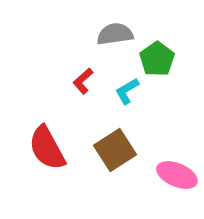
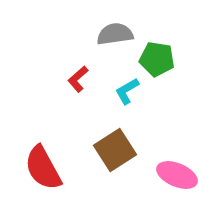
green pentagon: rotated 28 degrees counterclockwise
red L-shape: moved 5 px left, 2 px up
red semicircle: moved 4 px left, 20 px down
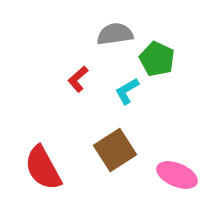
green pentagon: rotated 16 degrees clockwise
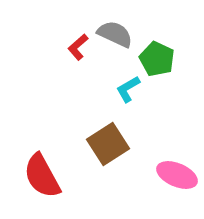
gray semicircle: rotated 33 degrees clockwise
red L-shape: moved 32 px up
cyan L-shape: moved 1 px right, 2 px up
brown square: moved 7 px left, 6 px up
red semicircle: moved 1 px left, 8 px down
